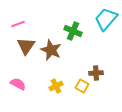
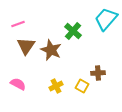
green cross: rotated 18 degrees clockwise
brown cross: moved 2 px right
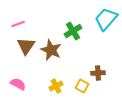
green cross: rotated 18 degrees clockwise
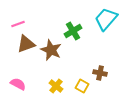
brown triangle: moved 2 px up; rotated 36 degrees clockwise
brown cross: moved 2 px right; rotated 16 degrees clockwise
yellow cross: rotated 24 degrees counterclockwise
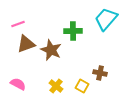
green cross: rotated 30 degrees clockwise
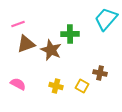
green cross: moved 3 px left, 3 px down
yellow cross: rotated 24 degrees counterclockwise
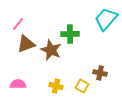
pink line: rotated 32 degrees counterclockwise
pink semicircle: rotated 28 degrees counterclockwise
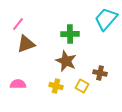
brown star: moved 15 px right, 11 px down
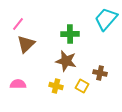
brown triangle: rotated 24 degrees counterclockwise
brown star: rotated 10 degrees counterclockwise
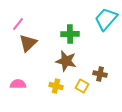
brown triangle: moved 2 px right, 1 px up
brown cross: moved 1 px down
